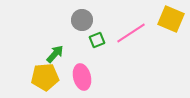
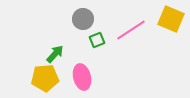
gray circle: moved 1 px right, 1 px up
pink line: moved 3 px up
yellow pentagon: moved 1 px down
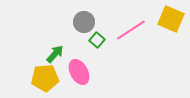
gray circle: moved 1 px right, 3 px down
green square: rotated 28 degrees counterclockwise
pink ellipse: moved 3 px left, 5 px up; rotated 15 degrees counterclockwise
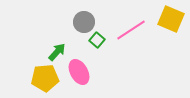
green arrow: moved 2 px right, 2 px up
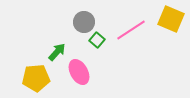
yellow pentagon: moved 9 px left
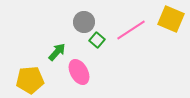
yellow pentagon: moved 6 px left, 2 px down
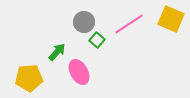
pink line: moved 2 px left, 6 px up
yellow pentagon: moved 1 px left, 2 px up
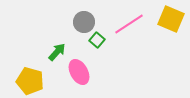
yellow pentagon: moved 1 px right, 3 px down; rotated 20 degrees clockwise
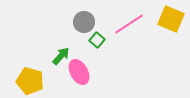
green arrow: moved 4 px right, 4 px down
